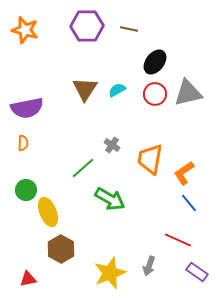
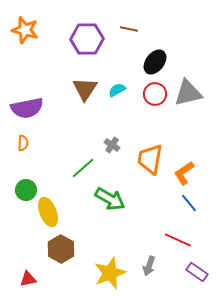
purple hexagon: moved 13 px down
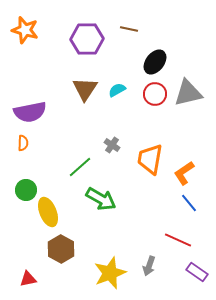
purple semicircle: moved 3 px right, 4 px down
green line: moved 3 px left, 1 px up
green arrow: moved 9 px left
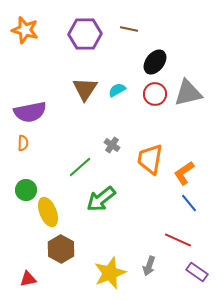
purple hexagon: moved 2 px left, 5 px up
green arrow: rotated 112 degrees clockwise
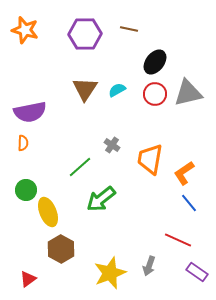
red triangle: rotated 24 degrees counterclockwise
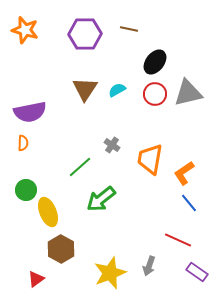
red triangle: moved 8 px right
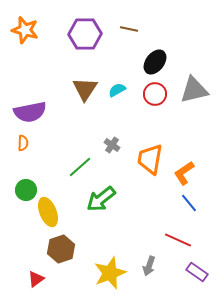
gray triangle: moved 6 px right, 3 px up
brown hexagon: rotated 12 degrees clockwise
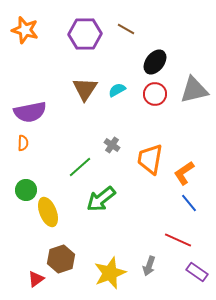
brown line: moved 3 px left; rotated 18 degrees clockwise
brown hexagon: moved 10 px down
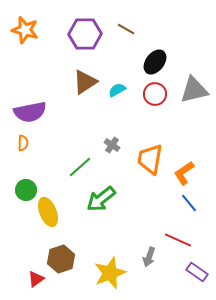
brown triangle: moved 7 px up; rotated 24 degrees clockwise
gray arrow: moved 9 px up
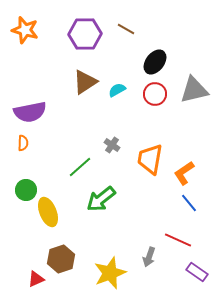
red triangle: rotated 12 degrees clockwise
